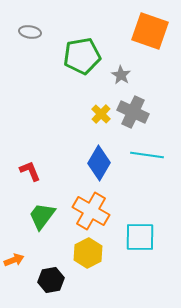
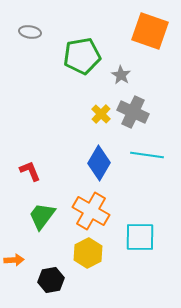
orange arrow: rotated 18 degrees clockwise
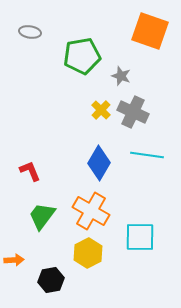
gray star: moved 1 px down; rotated 12 degrees counterclockwise
yellow cross: moved 4 px up
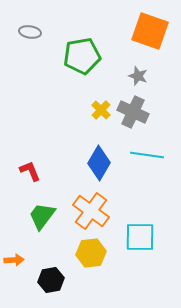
gray star: moved 17 px right
orange cross: rotated 6 degrees clockwise
yellow hexagon: moved 3 px right; rotated 20 degrees clockwise
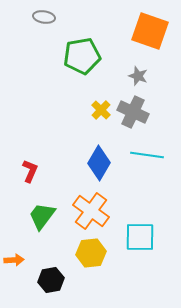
gray ellipse: moved 14 px right, 15 px up
red L-shape: rotated 45 degrees clockwise
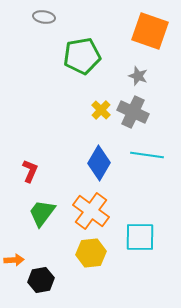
green trapezoid: moved 3 px up
black hexagon: moved 10 px left
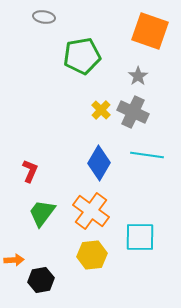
gray star: rotated 18 degrees clockwise
yellow hexagon: moved 1 px right, 2 px down
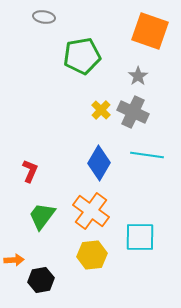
green trapezoid: moved 3 px down
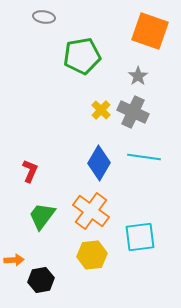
cyan line: moved 3 px left, 2 px down
cyan square: rotated 8 degrees counterclockwise
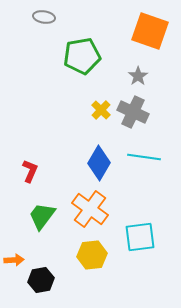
orange cross: moved 1 px left, 2 px up
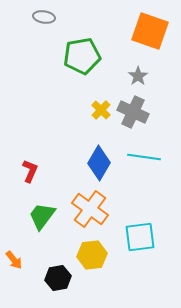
orange arrow: rotated 54 degrees clockwise
black hexagon: moved 17 px right, 2 px up
